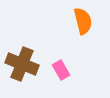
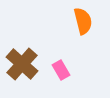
brown cross: rotated 20 degrees clockwise
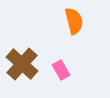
orange semicircle: moved 9 px left
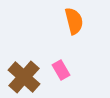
brown cross: moved 2 px right, 13 px down
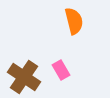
brown cross: rotated 8 degrees counterclockwise
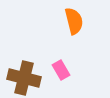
brown cross: moved 1 px down; rotated 20 degrees counterclockwise
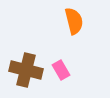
brown cross: moved 2 px right, 8 px up
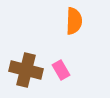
orange semicircle: rotated 16 degrees clockwise
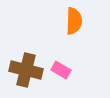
pink rectangle: rotated 30 degrees counterclockwise
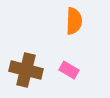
pink rectangle: moved 8 px right
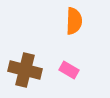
brown cross: moved 1 px left
